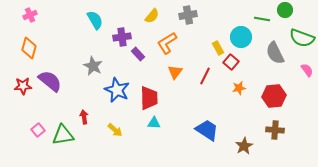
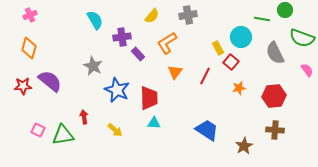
pink square: rotated 24 degrees counterclockwise
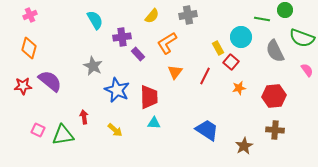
gray semicircle: moved 2 px up
red trapezoid: moved 1 px up
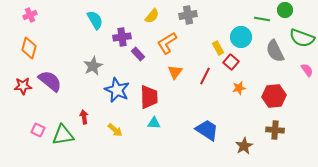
gray star: rotated 18 degrees clockwise
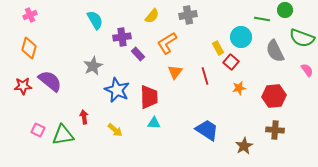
red line: rotated 42 degrees counterclockwise
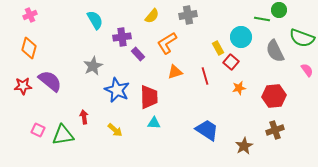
green circle: moved 6 px left
orange triangle: rotated 35 degrees clockwise
brown cross: rotated 24 degrees counterclockwise
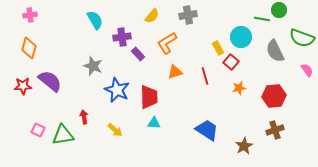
pink cross: rotated 16 degrees clockwise
gray star: rotated 24 degrees counterclockwise
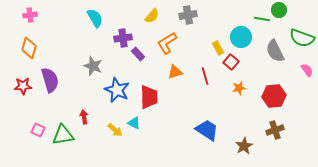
cyan semicircle: moved 2 px up
purple cross: moved 1 px right, 1 px down
purple semicircle: moved 1 px up; rotated 35 degrees clockwise
cyan triangle: moved 20 px left; rotated 24 degrees clockwise
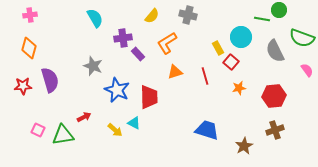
gray cross: rotated 24 degrees clockwise
red arrow: rotated 72 degrees clockwise
blue trapezoid: rotated 15 degrees counterclockwise
